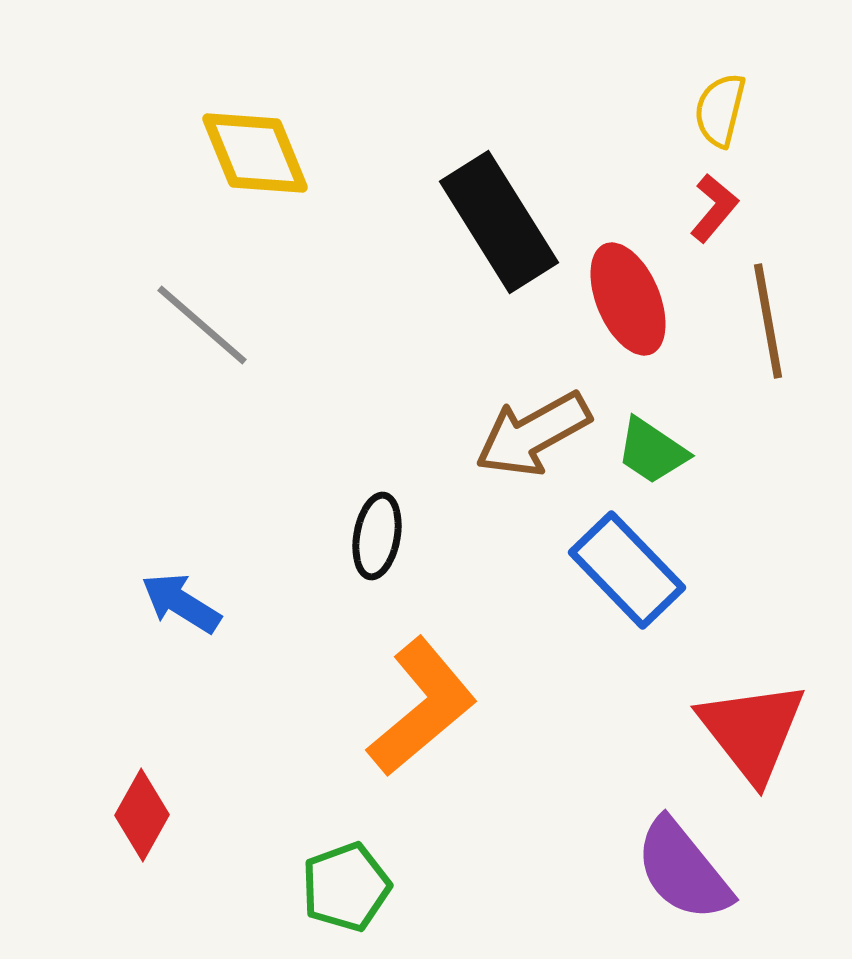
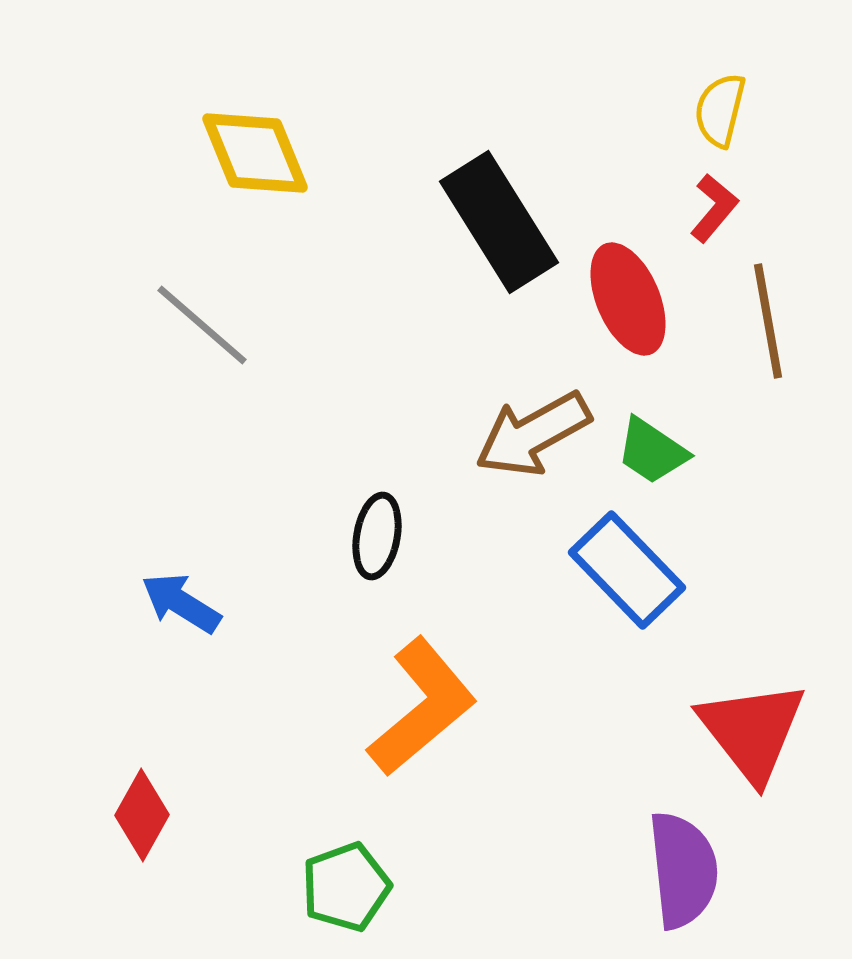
purple semicircle: rotated 147 degrees counterclockwise
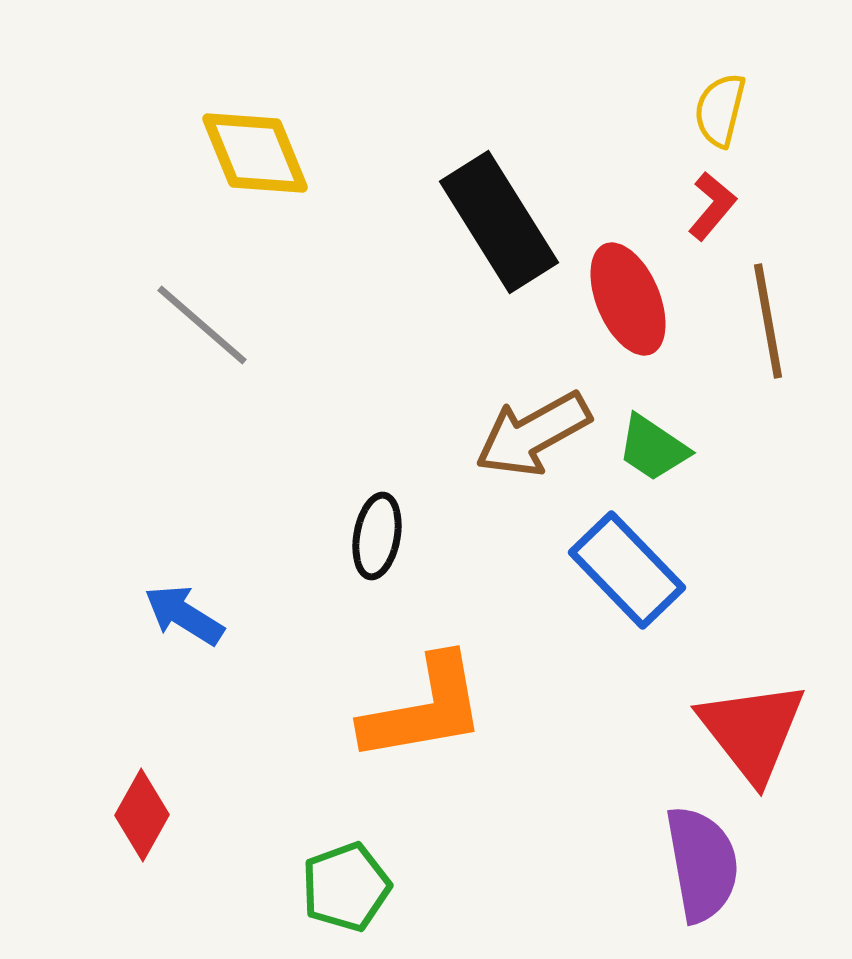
red L-shape: moved 2 px left, 2 px up
green trapezoid: moved 1 px right, 3 px up
blue arrow: moved 3 px right, 12 px down
orange L-shape: moved 2 px right, 2 px down; rotated 30 degrees clockwise
purple semicircle: moved 19 px right, 6 px up; rotated 4 degrees counterclockwise
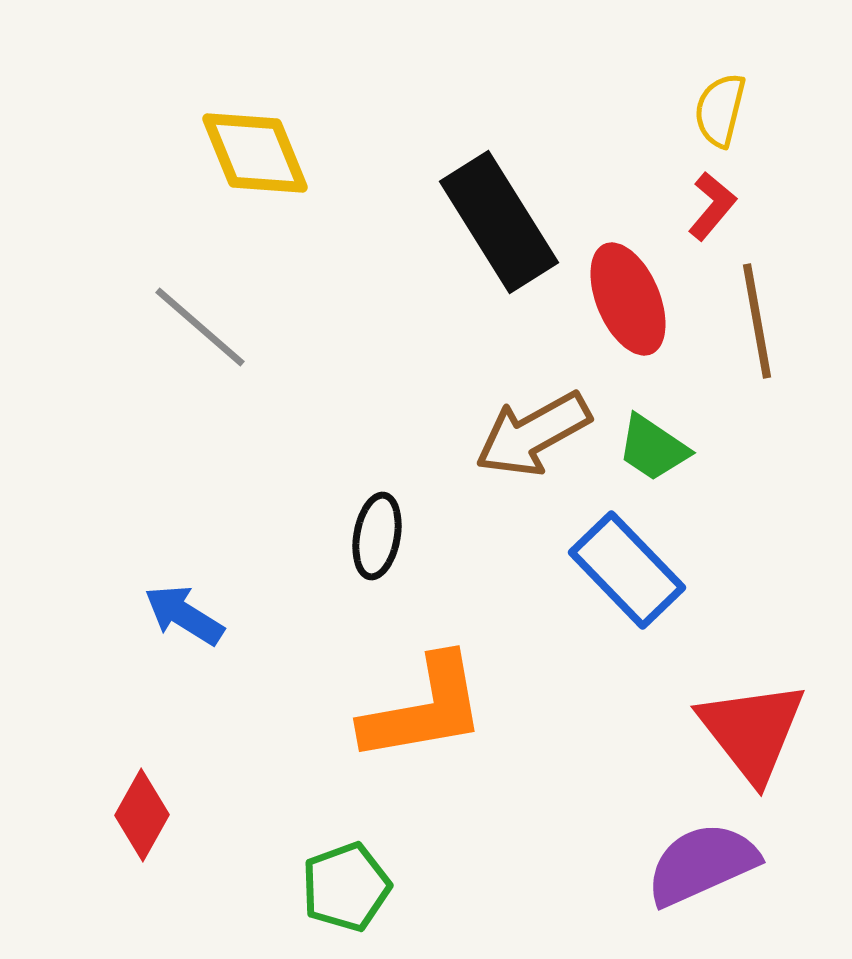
brown line: moved 11 px left
gray line: moved 2 px left, 2 px down
purple semicircle: rotated 104 degrees counterclockwise
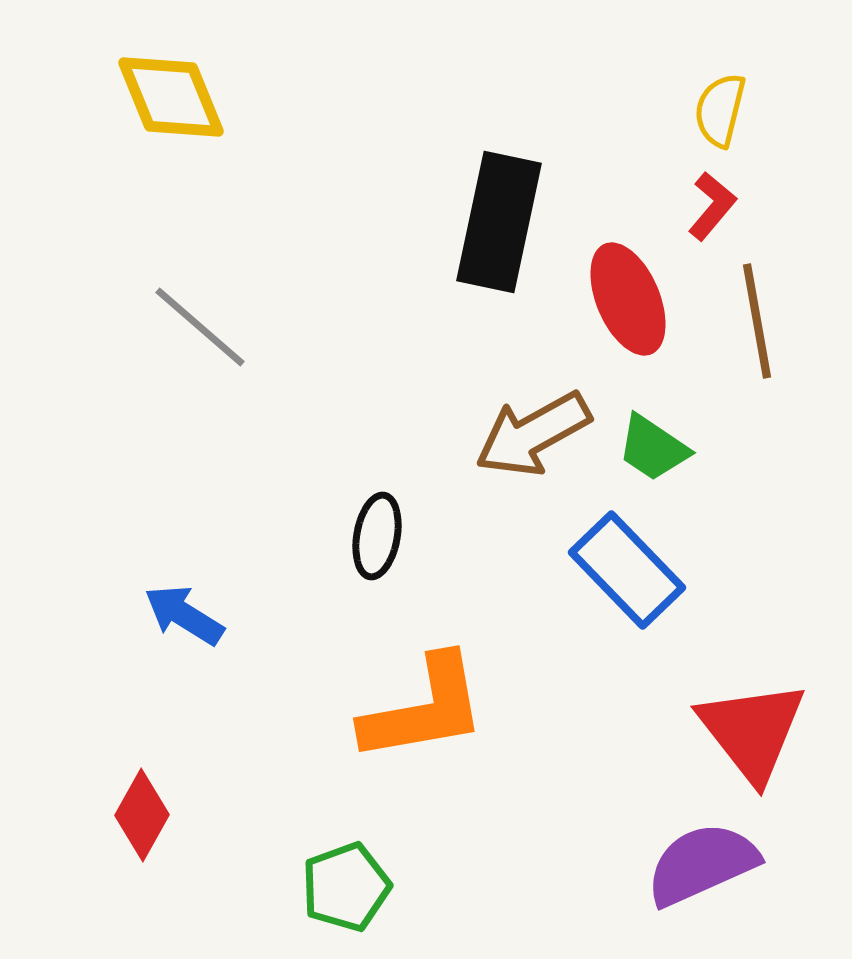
yellow diamond: moved 84 px left, 56 px up
black rectangle: rotated 44 degrees clockwise
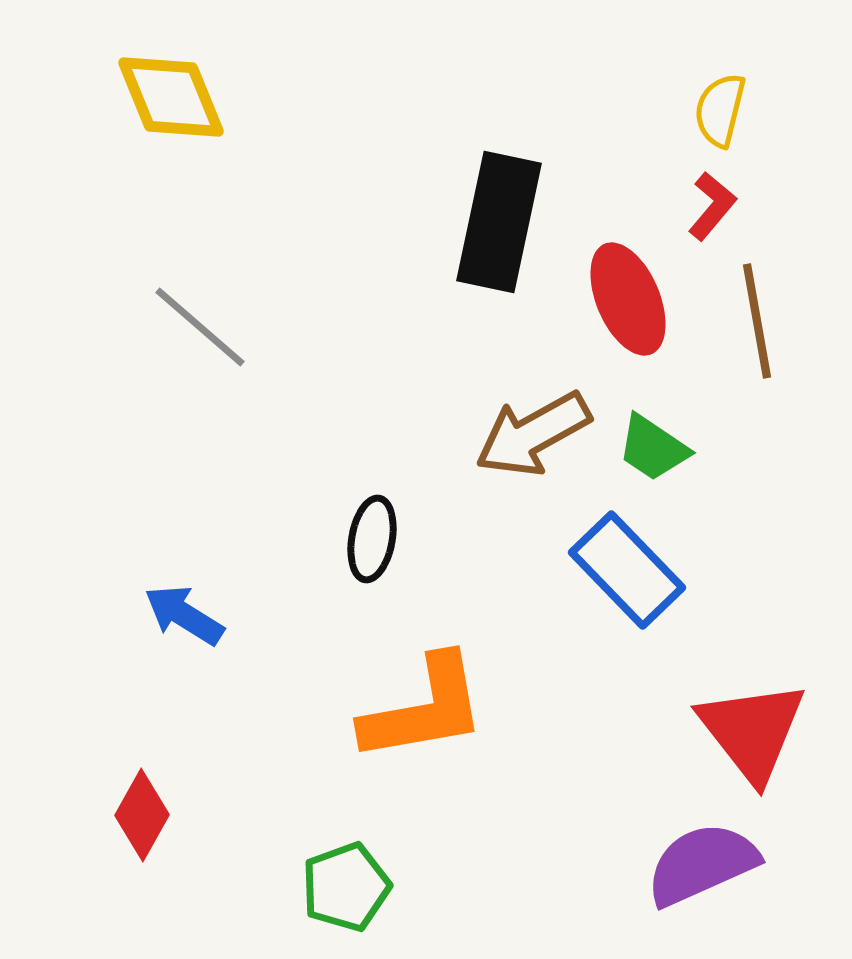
black ellipse: moved 5 px left, 3 px down
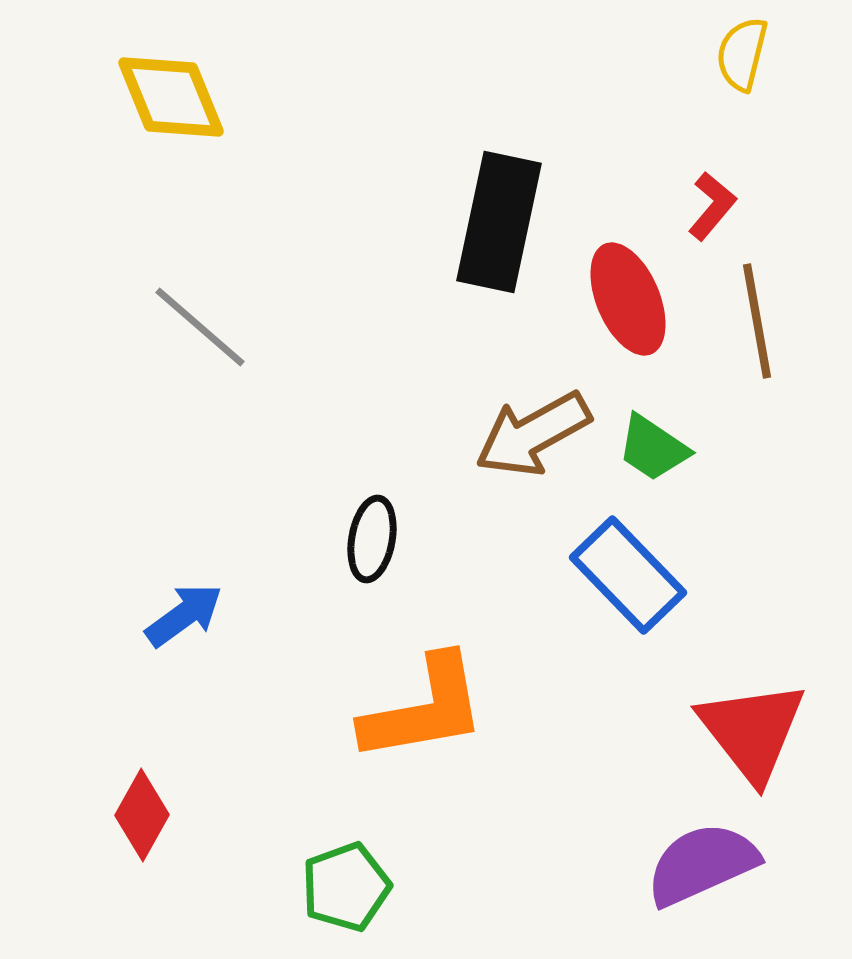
yellow semicircle: moved 22 px right, 56 px up
blue rectangle: moved 1 px right, 5 px down
blue arrow: rotated 112 degrees clockwise
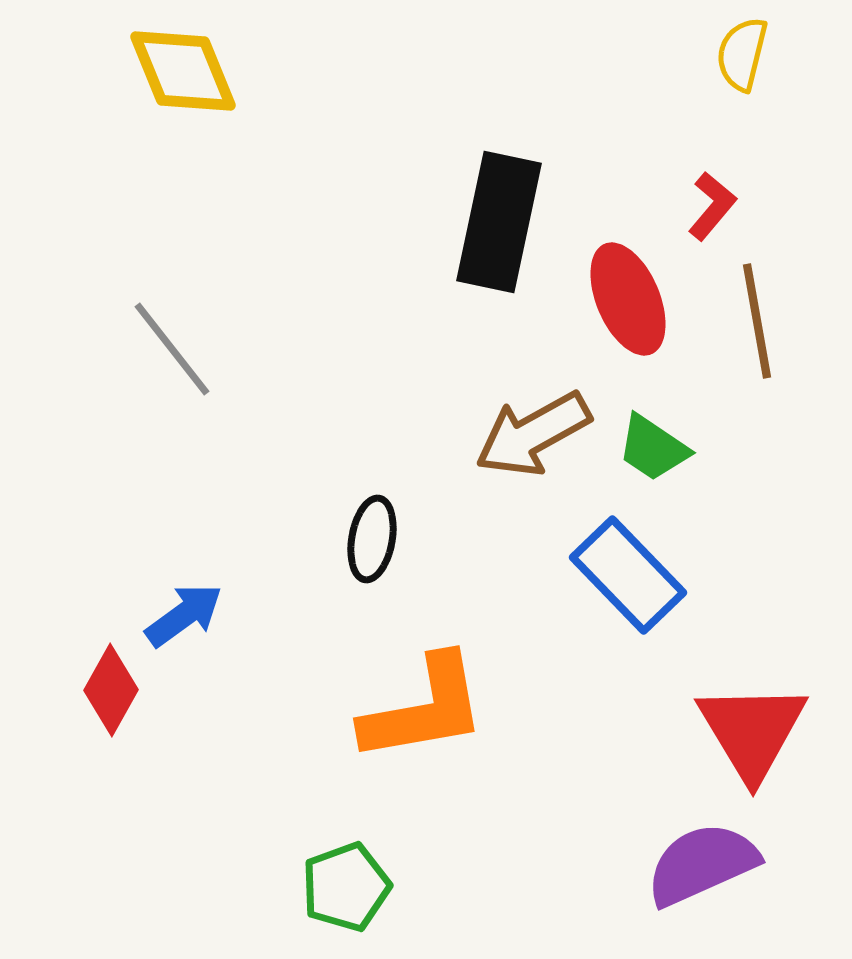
yellow diamond: moved 12 px right, 26 px up
gray line: moved 28 px left, 22 px down; rotated 11 degrees clockwise
red triangle: rotated 7 degrees clockwise
red diamond: moved 31 px left, 125 px up
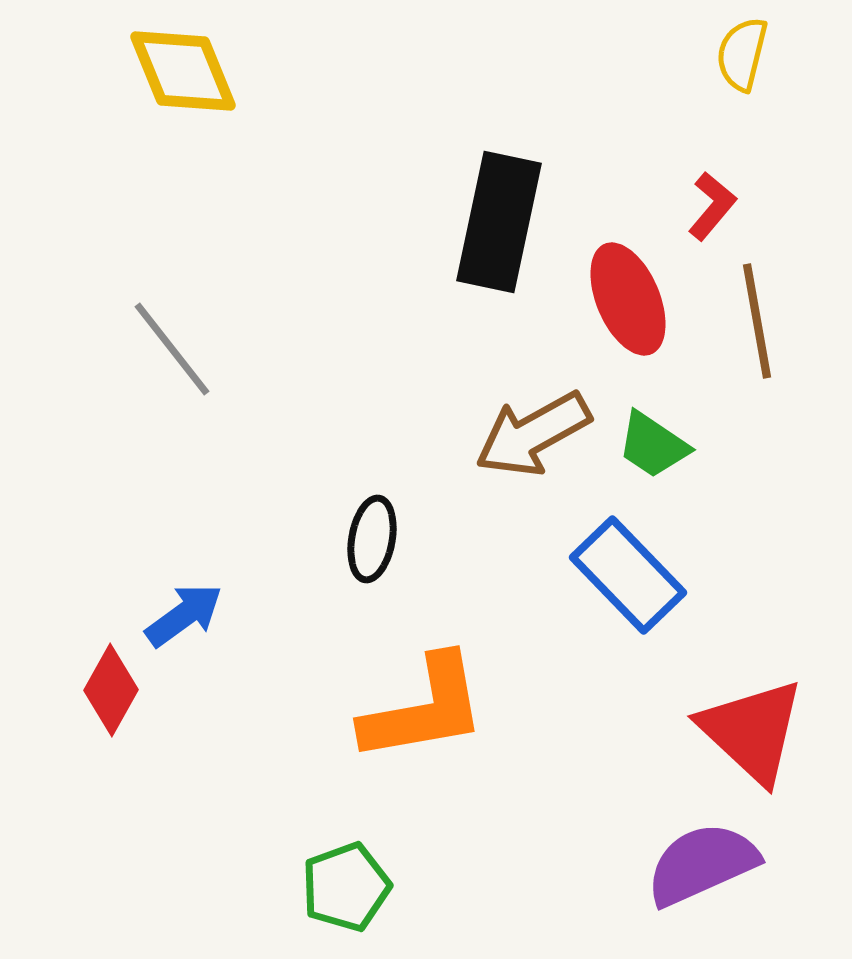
green trapezoid: moved 3 px up
red triangle: rotated 16 degrees counterclockwise
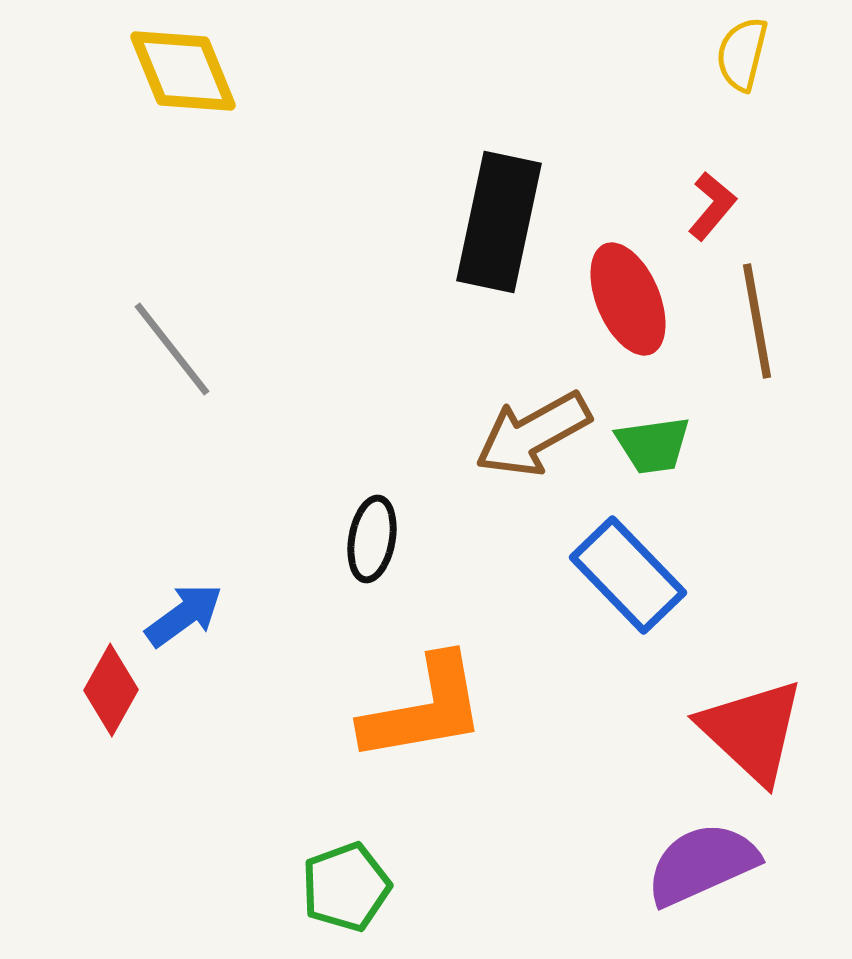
green trapezoid: rotated 42 degrees counterclockwise
